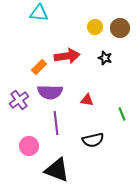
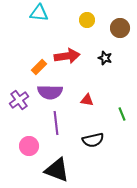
yellow circle: moved 8 px left, 7 px up
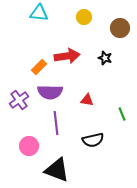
yellow circle: moved 3 px left, 3 px up
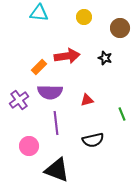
red triangle: rotated 24 degrees counterclockwise
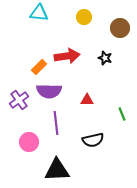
purple semicircle: moved 1 px left, 1 px up
red triangle: rotated 16 degrees clockwise
pink circle: moved 4 px up
black triangle: rotated 24 degrees counterclockwise
